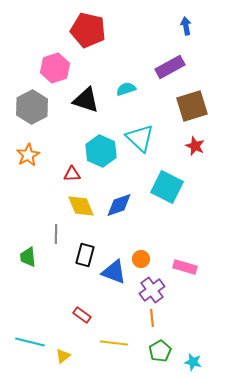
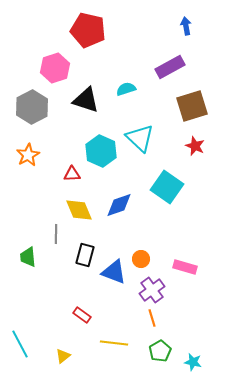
cyan square: rotated 8 degrees clockwise
yellow diamond: moved 2 px left, 4 px down
orange line: rotated 12 degrees counterclockwise
cyan line: moved 10 px left, 2 px down; rotated 48 degrees clockwise
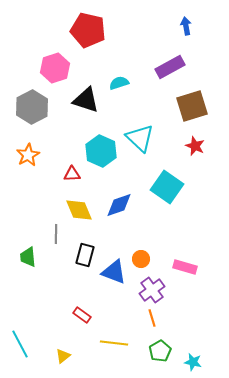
cyan semicircle: moved 7 px left, 6 px up
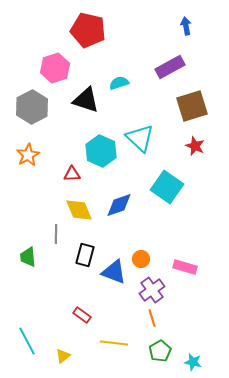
cyan line: moved 7 px right, 3 px up
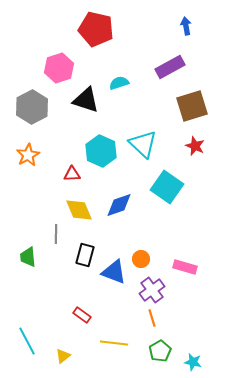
red pentagon: moved 8 px right, 1 px up
pink hexagon: moved 4 px right
cyan triangle: moved 3 px right, 6 px down
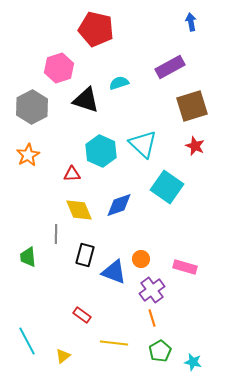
blue arrow: moved 5 px right, 4 px up
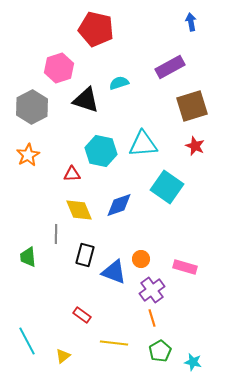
cyan triangle: rotated 48 degrees counterclockwise
cyan hexagon: rotated 12 degrees counterclockwise
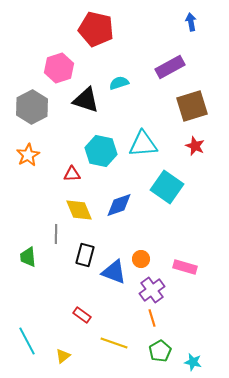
yellow line: rotated 12 degrees clockwise
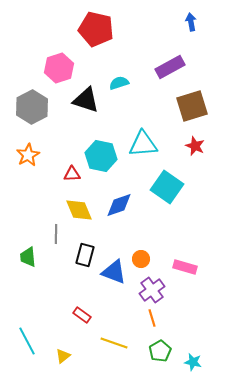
cyan hexagon: moved 5 px down
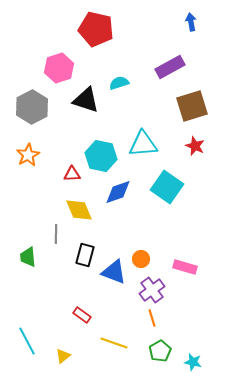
blue diamond: moved 1 px left, 13 px up
